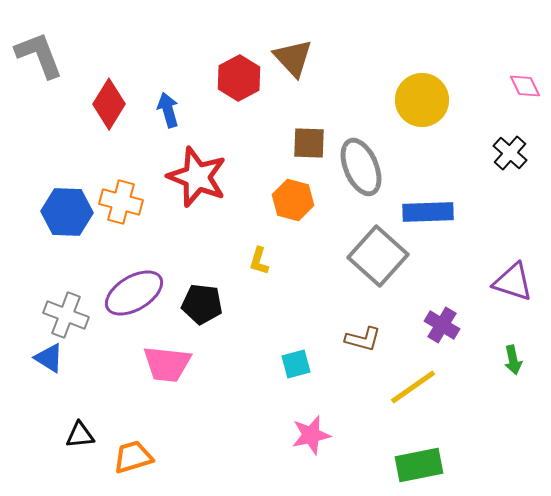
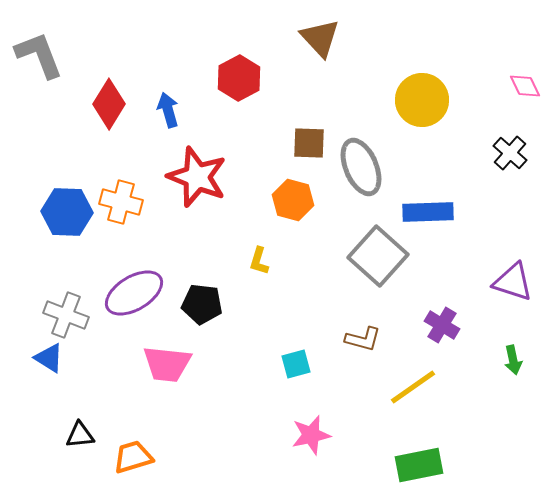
brown triangle: moved 27 px right, 20 px up
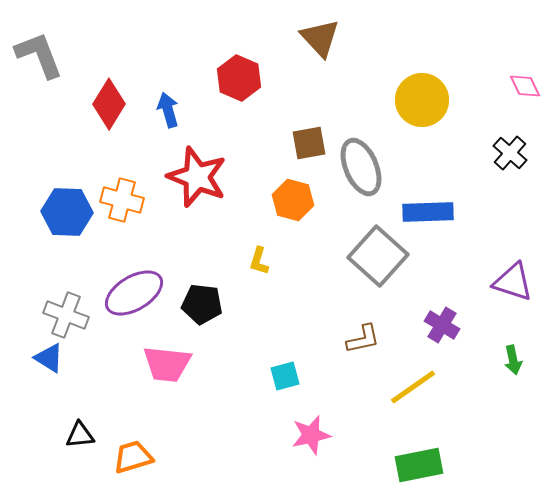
red hexagon: rotated 9 degrees counterclockwise
brown square: rotated 12 degrees counterclockwise
orange cross: moved 1 px right, 2 px up
brown L-shape: rotated 27 degrees counterclockwise
cyan square: moved 11 px left, 12 px down
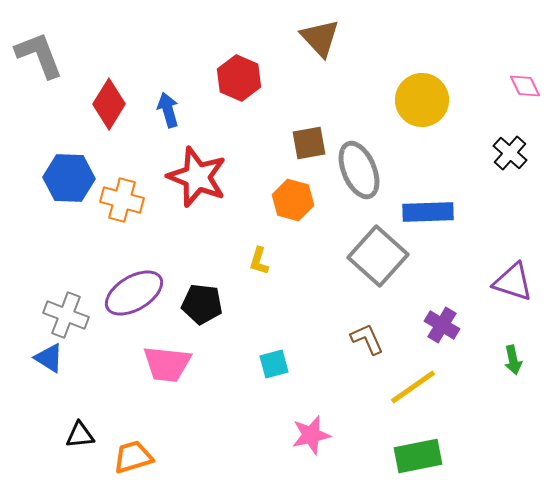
gray ellipse: moved 2 px left, 3 px down
blue hexagon: moved 2 px right, 34 px up
brown L-shape: moved 4 px right; rotated 102 degrees counterclockwise
cyan square: moved 11 px left, 12 px up
green rectangle: moved 1 px left, 9 px up
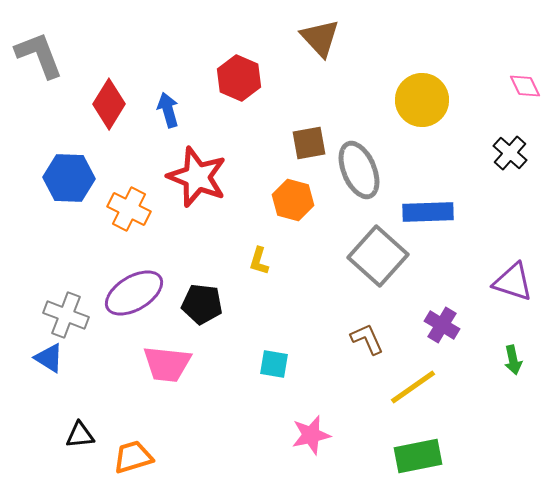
orange cross: moved 7 px right, 9 px down; rotated 12 degrees clockwise
cyan square: rotated 24 degrees clockwise
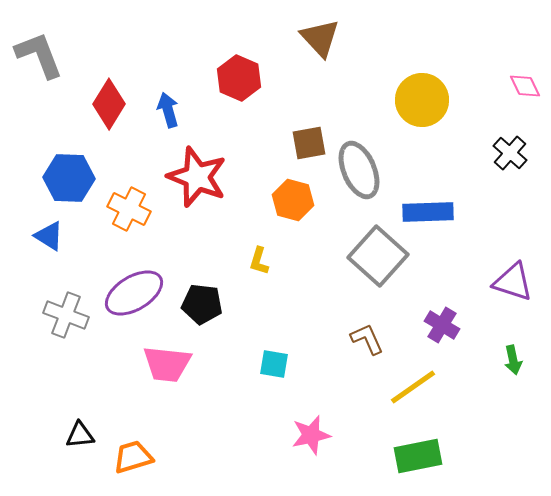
blue triangle: moved 122 px up
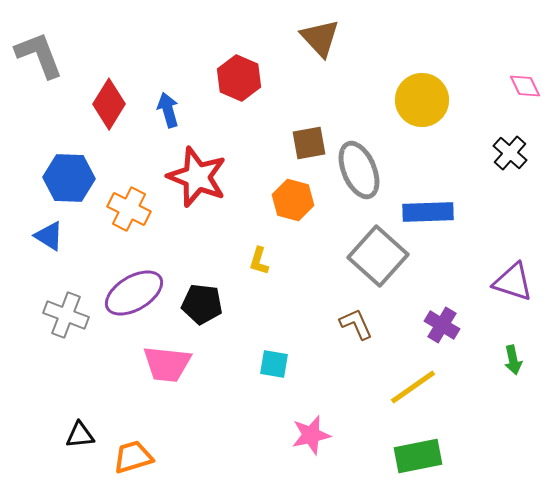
brown L-shape: moved 11 px left, 15 px up
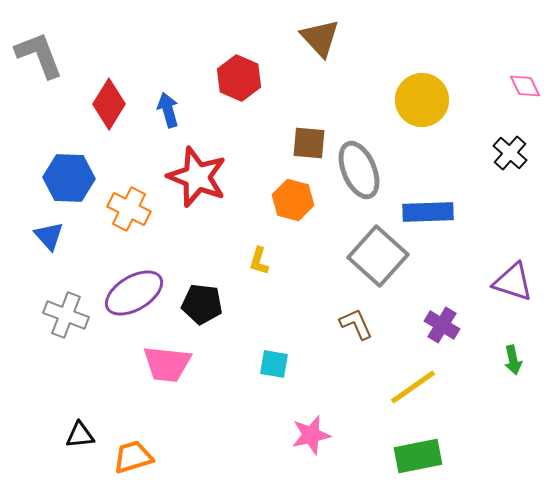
brown square: rotated 15 degrees clockwise
blue triangle: rotated 16 degrees clockwise
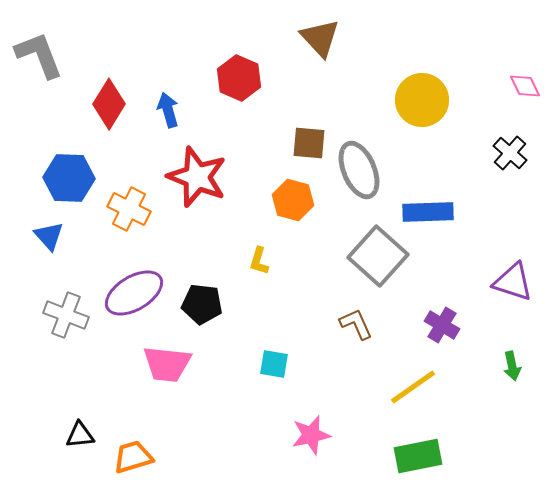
green arrow: moved 1 px left, 6 px down
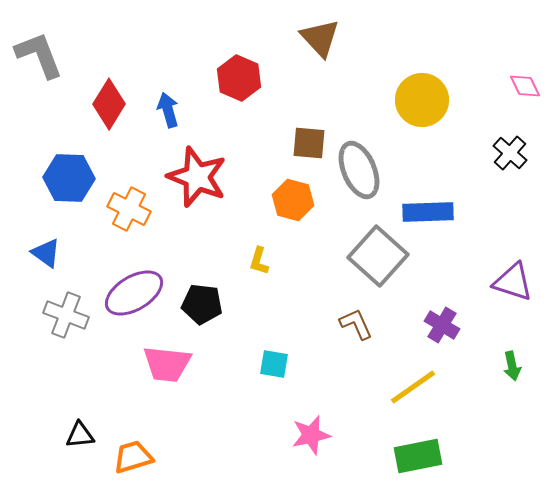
blue triangle: moved 3 px left, 17 px down; rotated 12 degrees counterclockwise
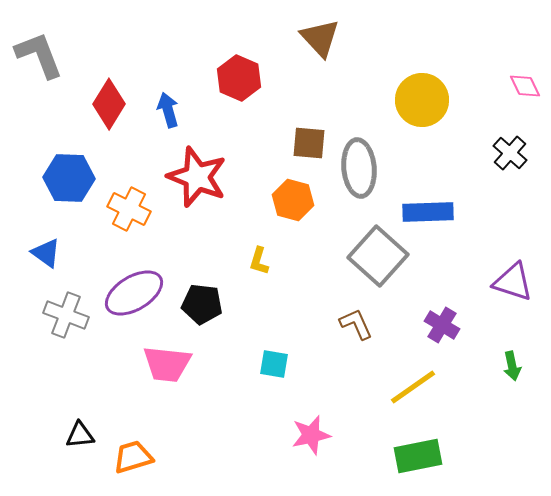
gray ellipse: moved 2 px up; rotated 18 degrees clockwise
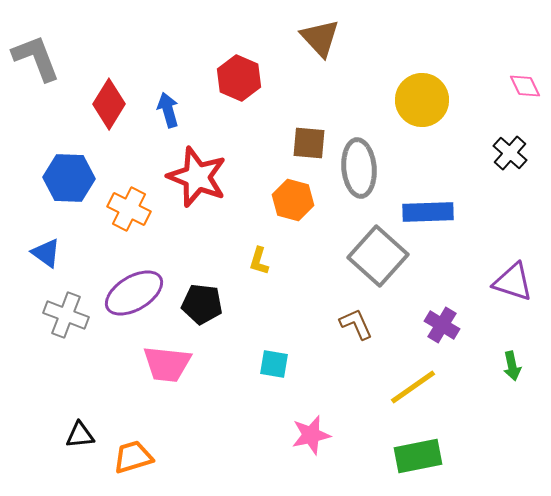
gray L-shape: moved 3 px left, 3 px down
